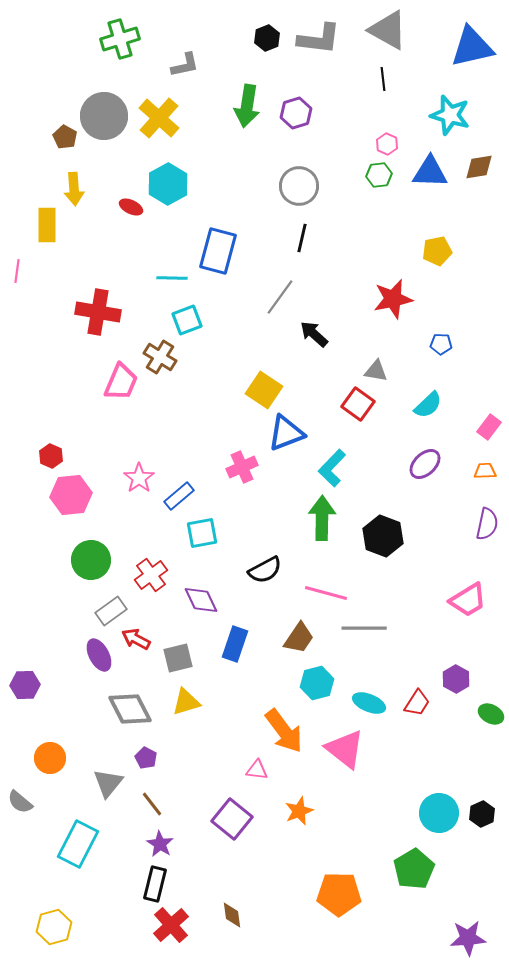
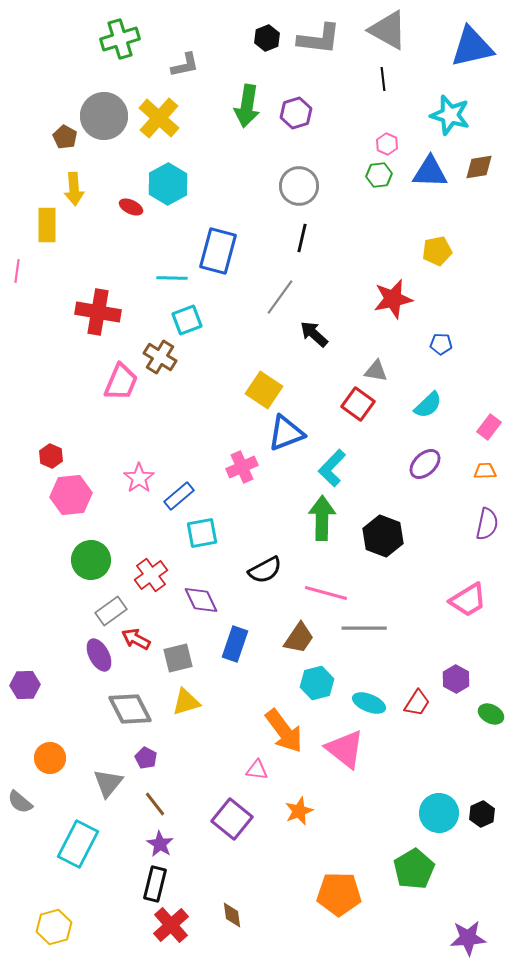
brown line at (152, 804): moved 3 px right
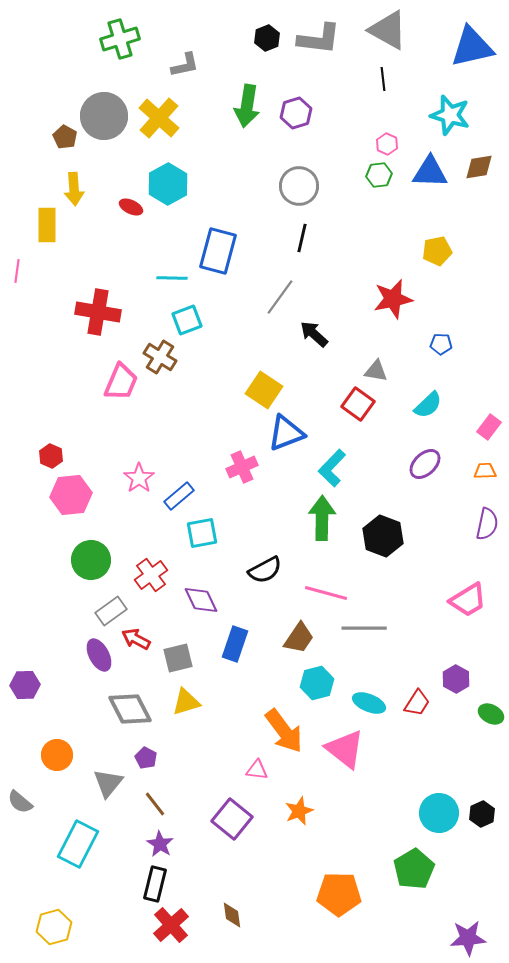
orange circle at (50, 758): moved 7 px right, 3 px up
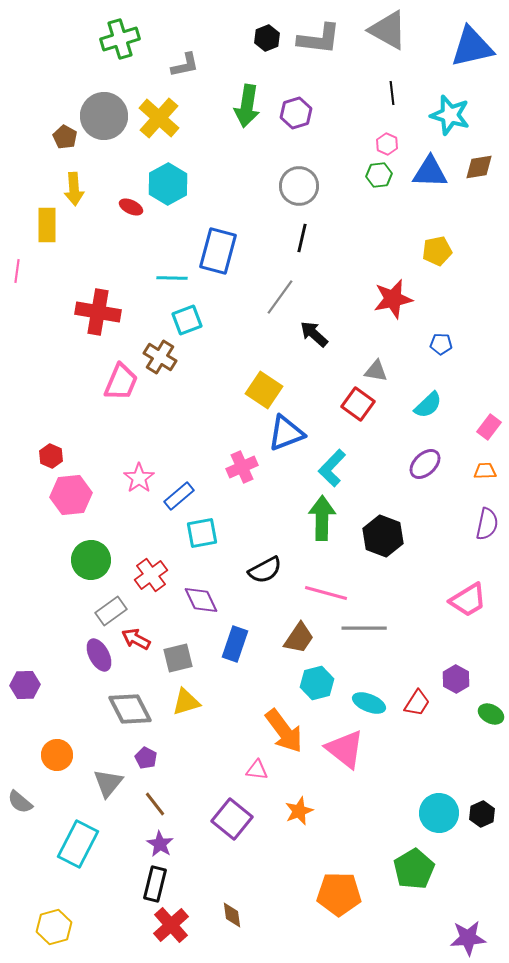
black line at (383, 79): moved 9 px right, 14 px down
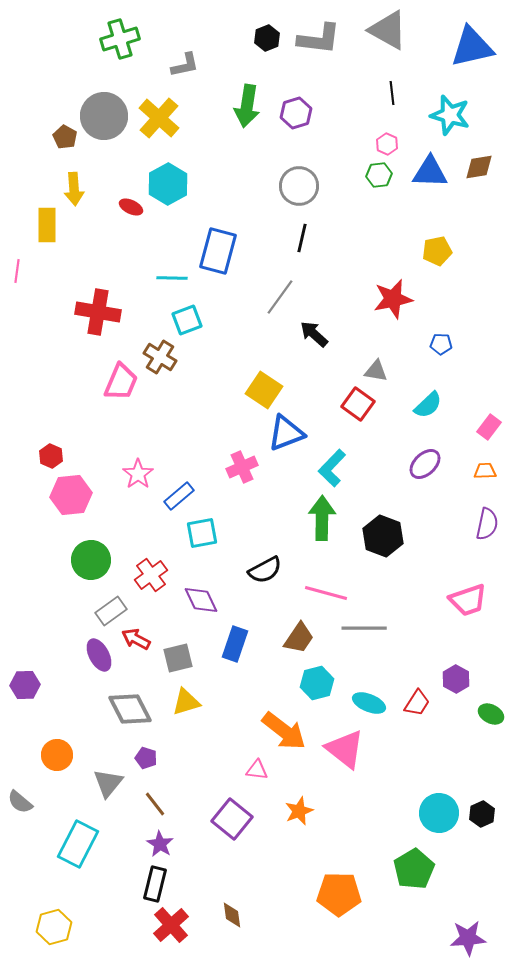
pink star at (139, 478): moved 1 px left, 4 px up
pink trapezoid at (468, 600): rotated 12 degrees clockwise
orange arrow at (284, 731): rotated 15 degrees counterclockwise
purple pentagon at (146, 758): rotated 10 degrees counterclockwise
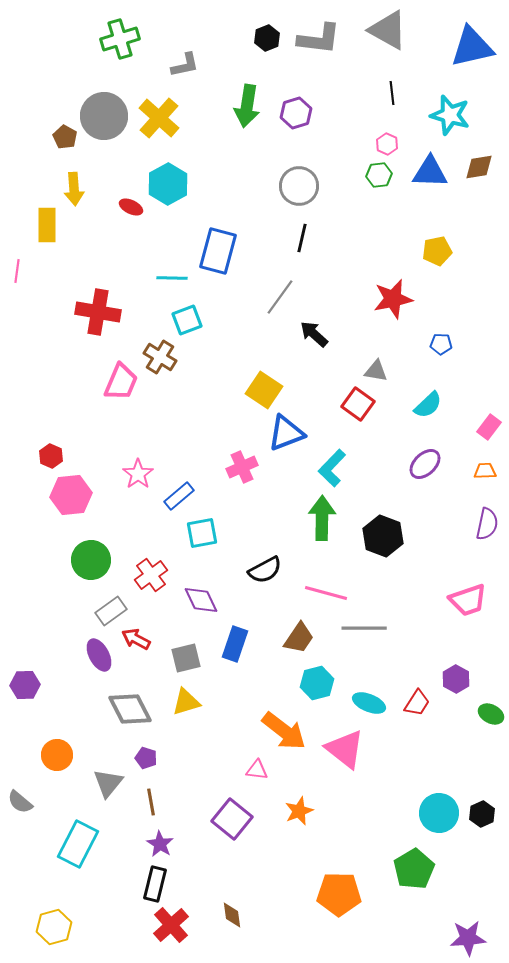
gray square at (178, 658): moved 8 px right
brown line at (155, 804): moved 4 px left, 2 px up; rotated 28 degrees clockwise
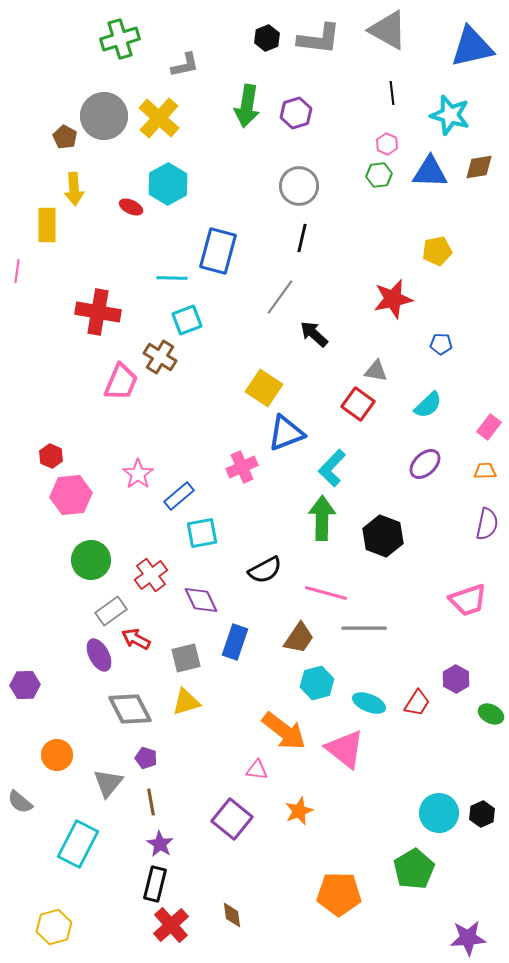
yellow square at (264, 390): moved 2 px up
blue rectangle at (235, 644): moved 2 px up
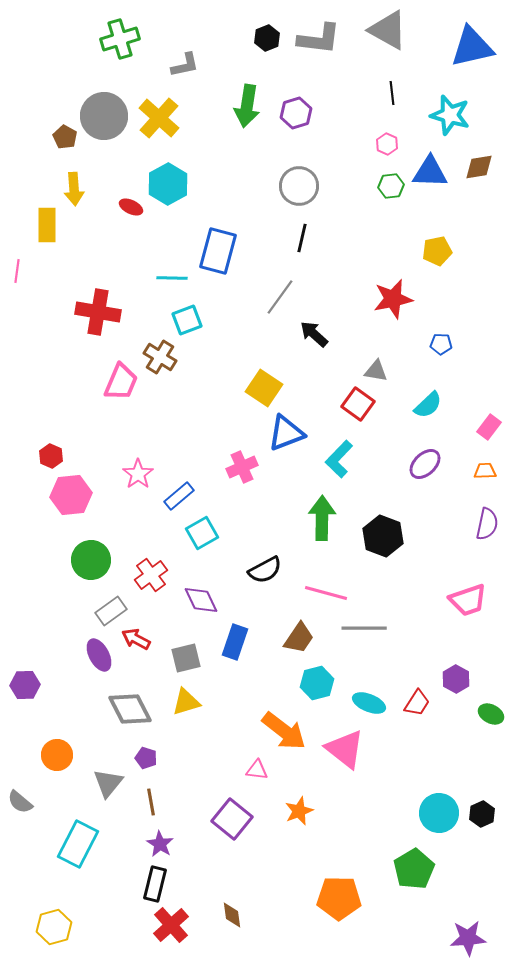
green hexagon at (379, 175): moved 12 px right, 11 px down
cyan L-shape at (332, 468): moved 7 px right, 9 px up
cyan square at (202, 533): rotated 20 degrees counterclockwise
orange pentagon at (339, 894): moved 4 px down
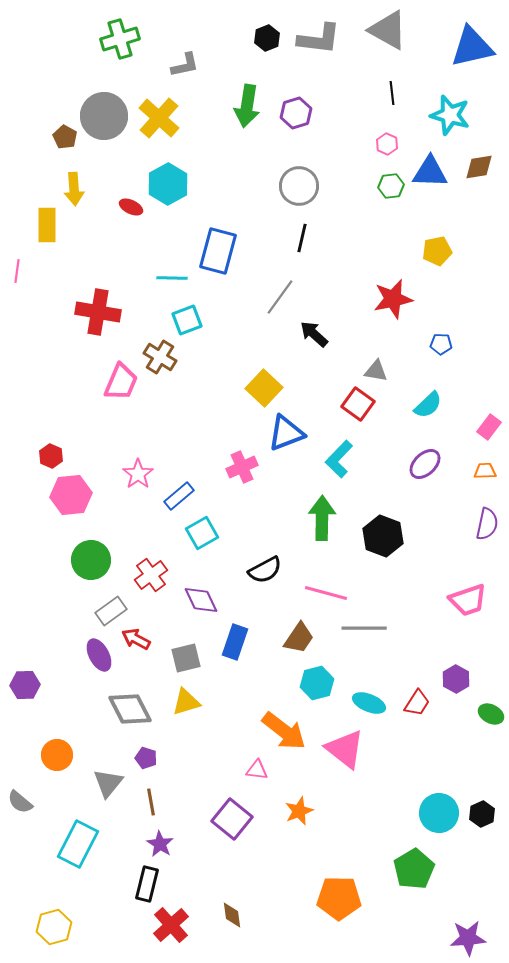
yellow square at (264, 388): rotated 9 degrees clockwise
black rectangle at (155, 884): moved 8 px left
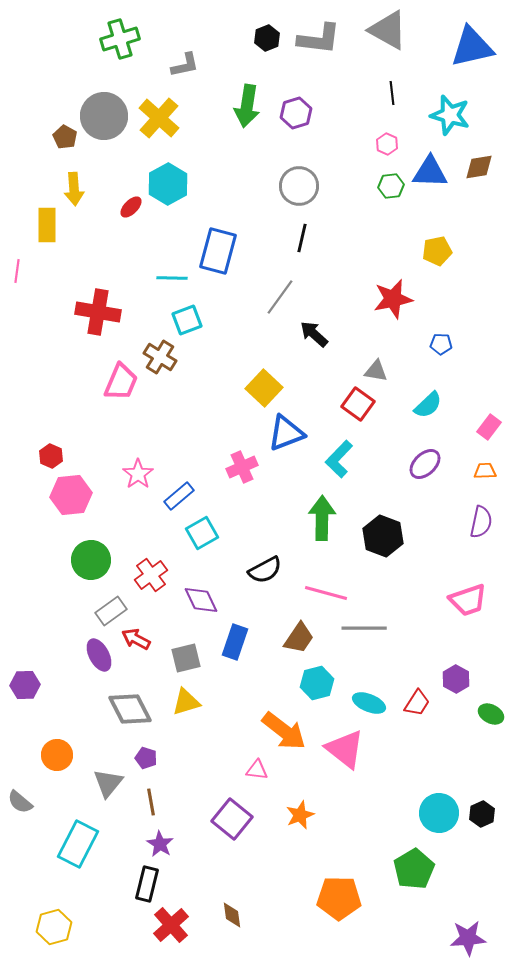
red ellipse at (131, 207): rotated 70 degrees counterclockwise
purple semicircle at (487, 524): moved 6 px left, 2 px up
orange star at (299, 811): moved 1 px right, 4 px down
